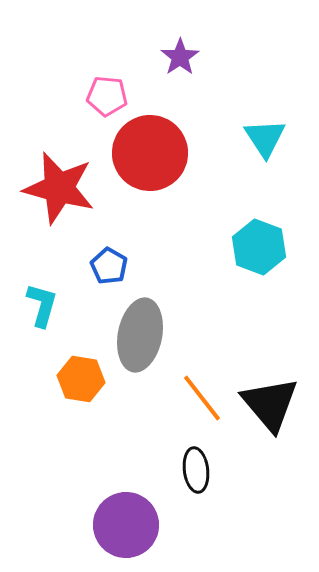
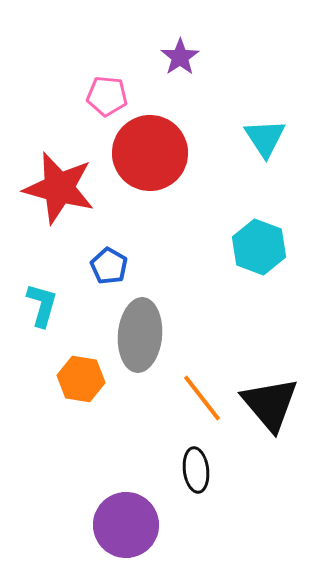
gray ellipse: rotated 6 degrees counterclockwise
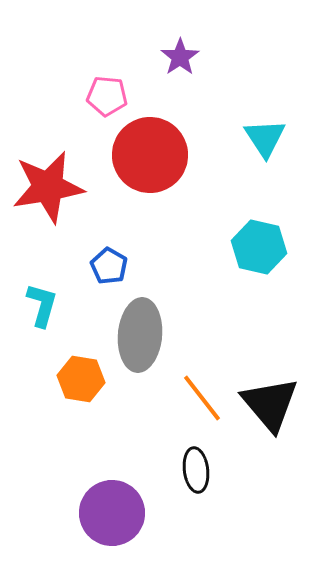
red circle: moved 2 px down
red star: moved 11 px left, 1 px up; rotated 24 degrees counterclockwise
cyan hexagon: rotated 8 degrees counterclockwise
purple circle: moved 14 px left, 12 px up
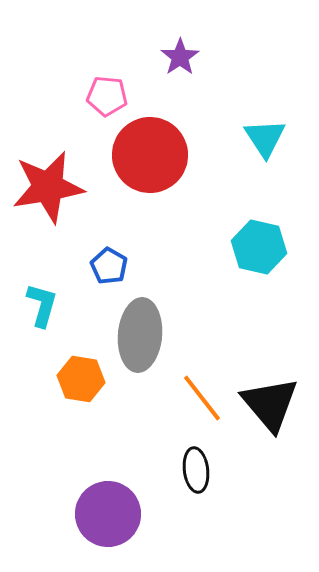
purple circle: moved 4 px left, 1 px down
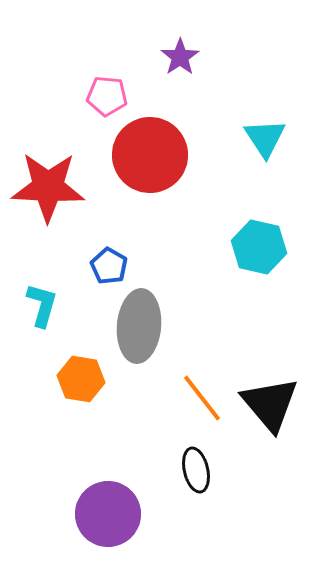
red star: rotated 12 degrees clockwise
gray ellipse: moved 1 px left, 9 px up
black ellipse: rotated 6 degrees counterclockwise
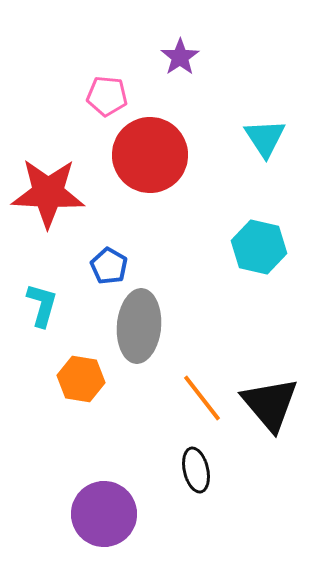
red star: moved 6 px down
purple circle: moved 4 px left
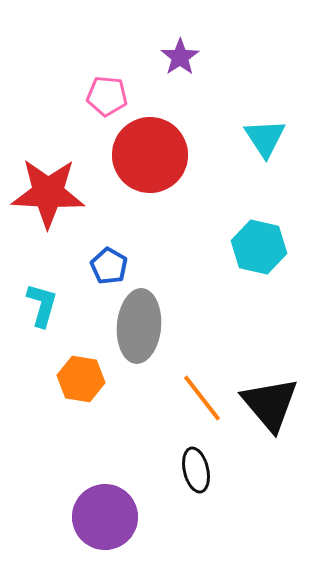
purple circle: moved 1 px right, 3 px down
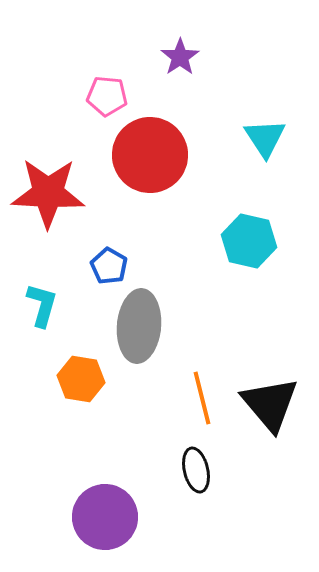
cyan hexagon: moved 10 px left, 6 px up
orange line: rotated 24 degrees clockwise
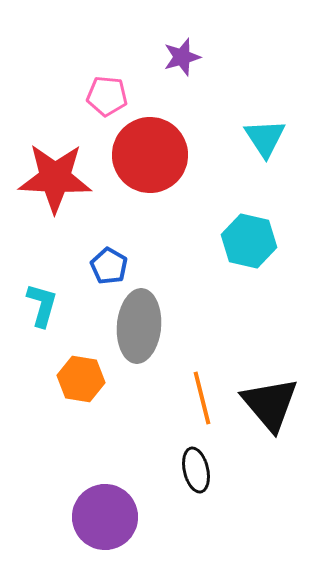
purple star: moved 2 px right; rotated 18 degrees clockwise
red star: moved 7 px right, 15 px up
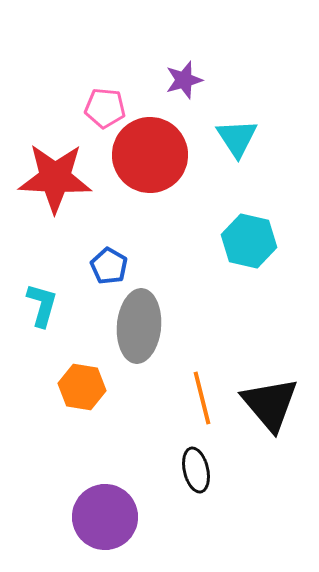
purple star: moved 2 px right, 23 px down
pink pentagon: moved 2 px left, 12 px down
cyan triangle: moved 28 px left
orange hexagon: moved 1 px right, 8 px down
